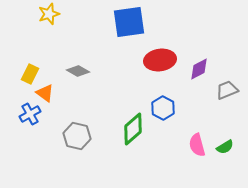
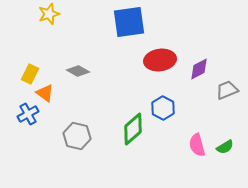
blue cross: moved 2 px left
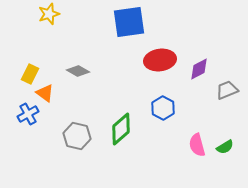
green diamond: moved 12 px left
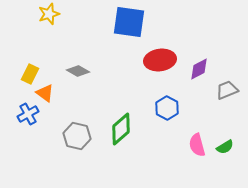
blue square: rotated 16 degrees clockwise
blue hexagon: moved 4 px right
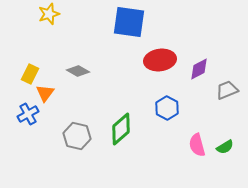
orange triangle: rotated 30 degrees clockwise
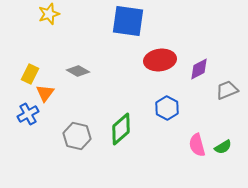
blue square: moved 1 px left, 1 px up
green semicircle: moved 2 px left
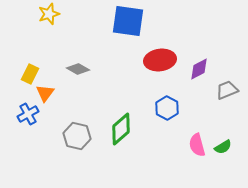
gray diamond: moved 2 px up
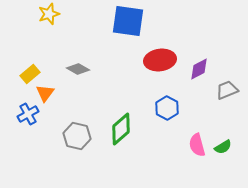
yellow rectangle: rotated 24 degrees clockwise
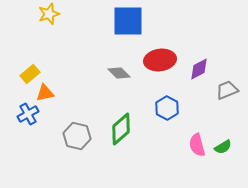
blue square: rotated 8 degrees counterclockwise
gray diamond: moved 41 px right, 4 px down; rotated 15 degrees clockwise
orange triangle: rotated 42 degrees clockwise
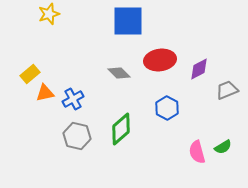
blue cross: moved 45 px right, 15 px up
pink semicircle: moved 7 px down
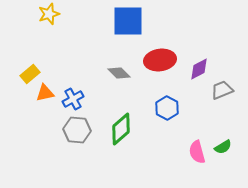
gray trapezoid: moved 5 px left
gray hexagon: moved 6 px up; rotated 8 degrees counterclockwise
